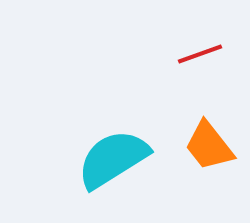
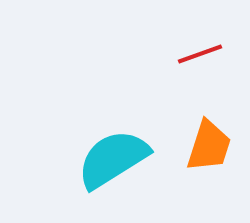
orange trapezoid: rotated 124 degrees counterclockwise
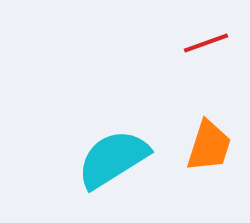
red line: moved 6 px right, 11 px up
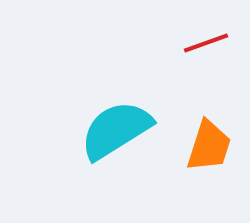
cyan semicircle: moved 3 px right, 29 px up
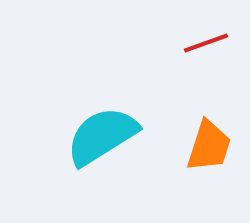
cyan semicircle: moved 14 px left, 6 px down
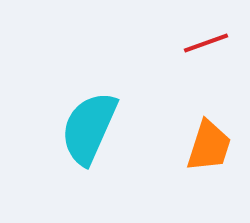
cyan semicircle: moved 13 px left, 8 px up; rotated 34 degrees counterclockwise
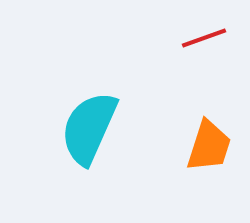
red line: moved 2 px left, 5 px up
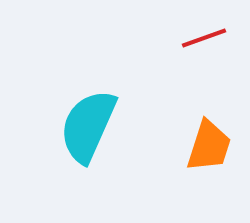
cyan semicircle: moved 1 px left, 2 px up
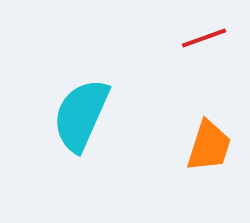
cyan semicircle: moved 7 px left, 11 px up
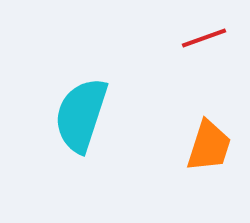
cyan semicircle: rotated 6 degrees counterclockwise
